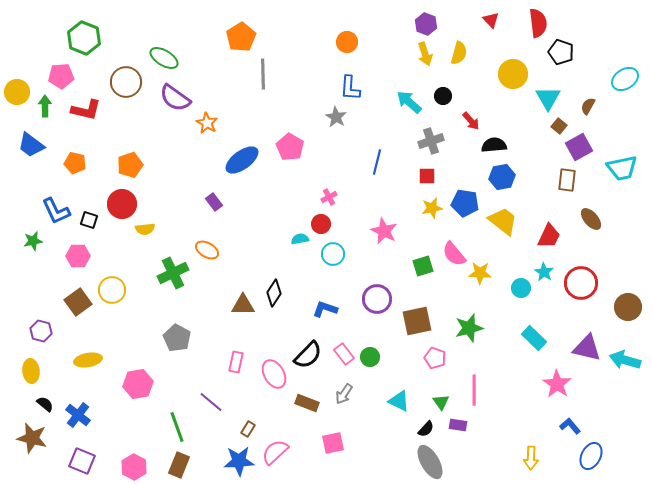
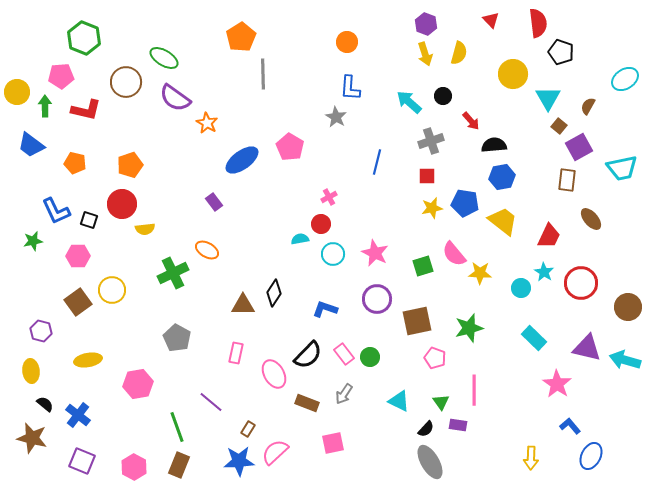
pink star at (384, 231): moved 9 px left, 22 px down
pink rectangle at (236, 362): moved 9 px up
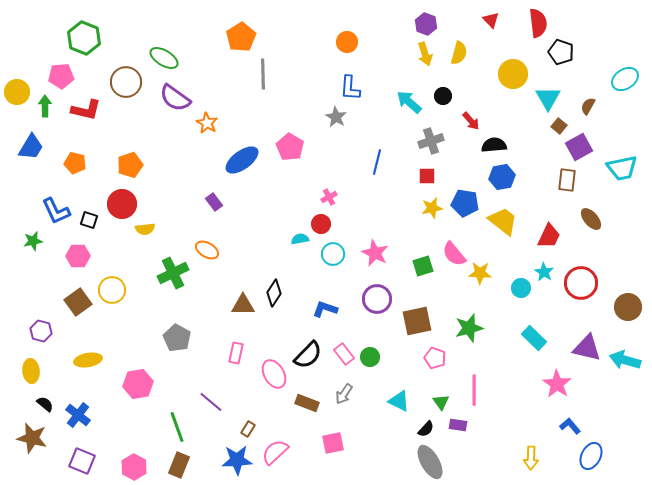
blue trapezoid at (31, 145): moved 2 px down; rotated 96 degrees counterclockwise
blue star at (239, 461): moved 2 px left, 1 px up
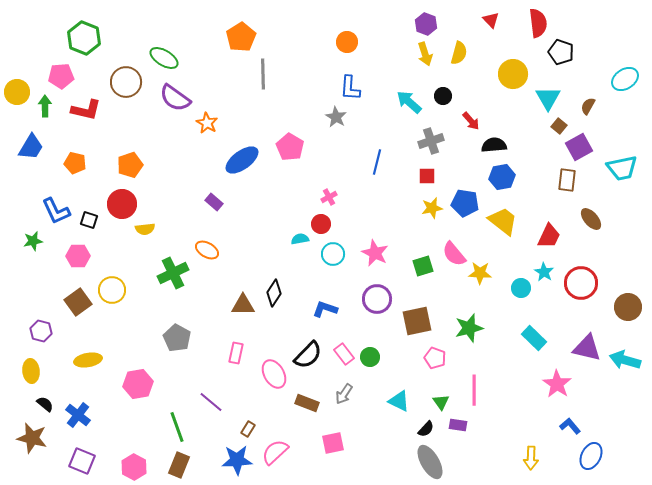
purple rectangle at (214, 202): rotated 12 degrees counterclockwise
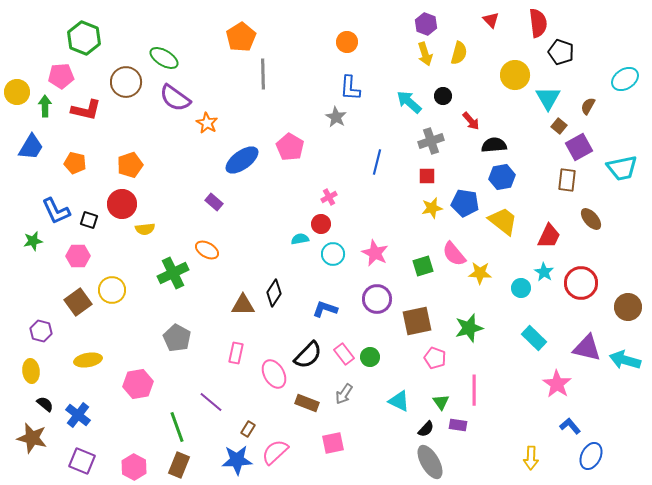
yellow circle at (513, 74): moved 2 px right, 1 px down
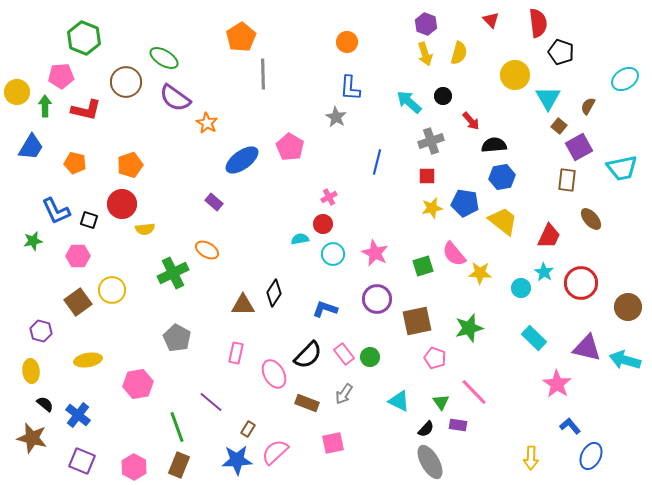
red circle at (321, 224): moved 2 px right
pink line at (474, 390): moved 2 px down; rotated 44 degrees counterclockwise
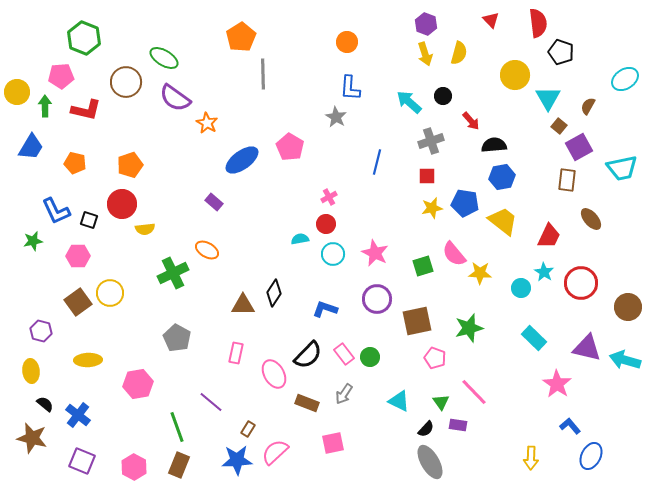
red circle at (323, 224): moved 3 px right
yellow circle at (112, 290): moved 2 px left, 3 px down
yellow ellipse at (88, 360): rotated 8 degrees clockwise
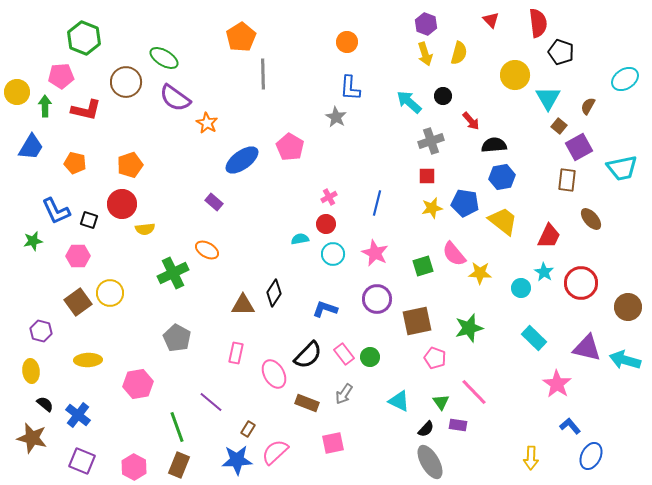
blue line at (377, 162): moved 41 px down
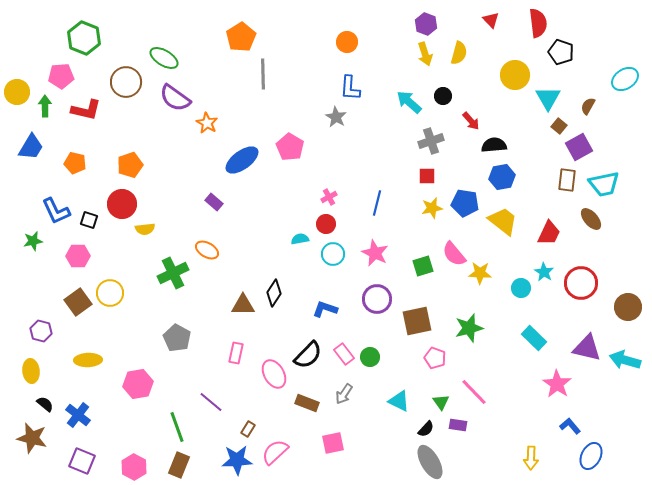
cyan trapezoid at (622, 168): moved 18 px left, 16 px down
red trapezoid at (549, 236): moved 3 px up
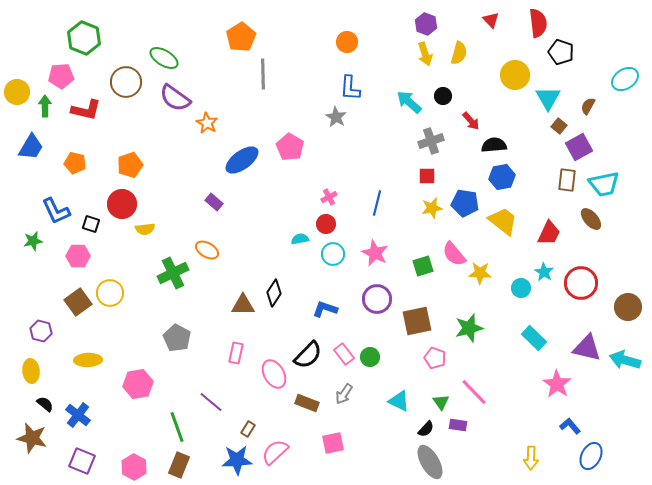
black square at (89, 220): moved 2 px right, 4 px down
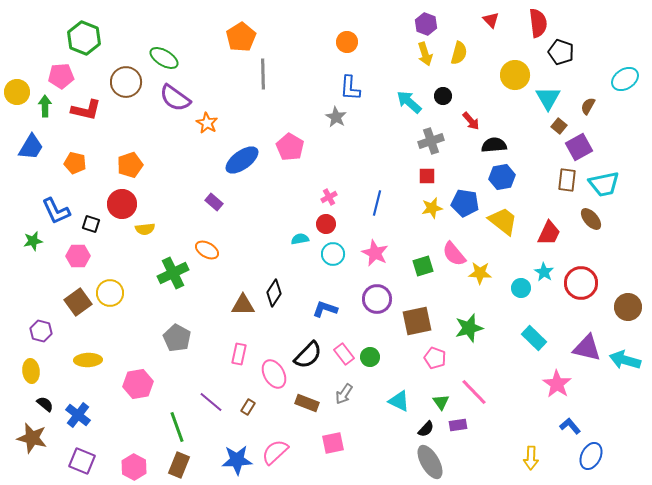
pink rectangle at (236, 353): moved 3 px right, 1 px down
purple rectangle at (458, 425): rotated 18 degrees counterclockwise
brown rectangle at (248, 429): moved 22 px up
